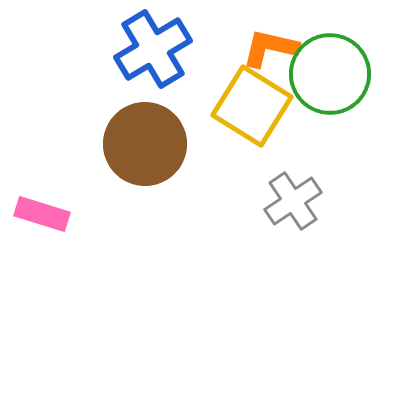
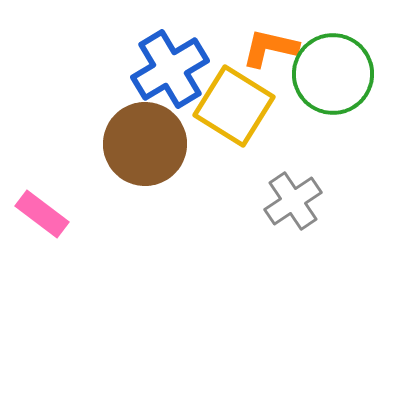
blue cross: moved 17 px right, 20 px down
green circle: moved 3 px right
yellow square: moved 18 px left
pink rectangle: rotated 20 degrees clockwise
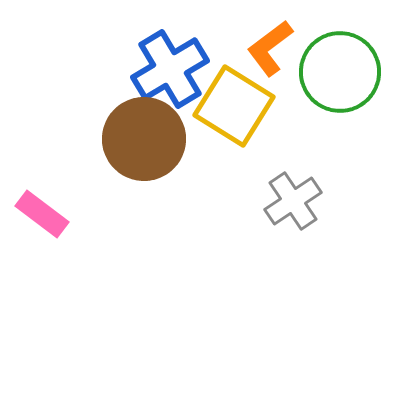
orange L-shape: rotated 50 degrees counterclockwise
green circle: moved 7 px right, 2 px up
brown circle: moved 1 px left, 5 px up
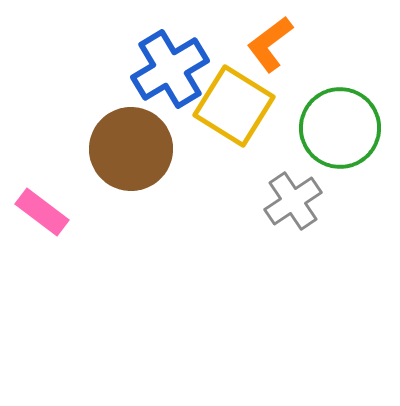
orange L-shape: moved 4 px up
green circle: moved 56 px down
brown circle: moved 13 px left, 10 px down
pink rectangle: moved 2 px up
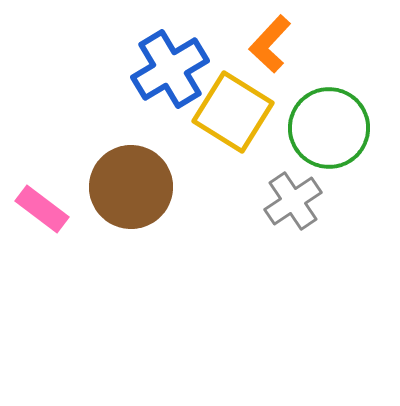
orange L-shape: rotated 10 degrees counterclockwise
yellow square: moved 1 px left, 6 px down
green circle: moved 11 px left
brown circle: moved 38 px down
pink rectangle: moved 3 px up
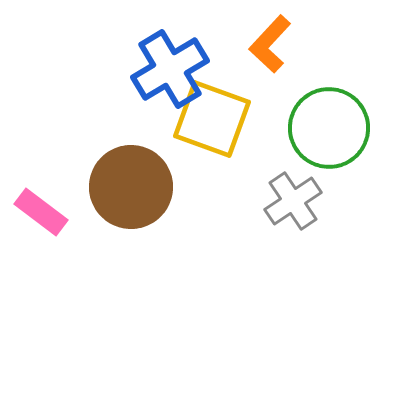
yellow square: moved 21 px left, 7 px down; rotated 12 degrees counterclockwise
pink rectangle: moved 1 px left, 3 px down
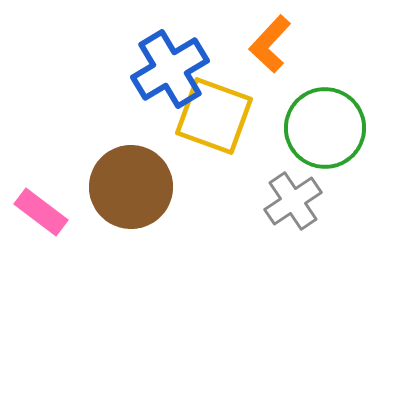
yellow square: moved 2 px right, 3 px up
green circle: moved 4 px left
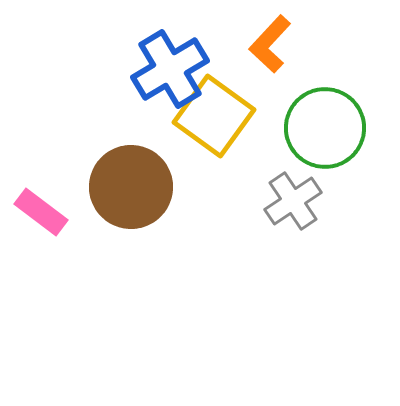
yellow square: rotated 16 degrees clockwise
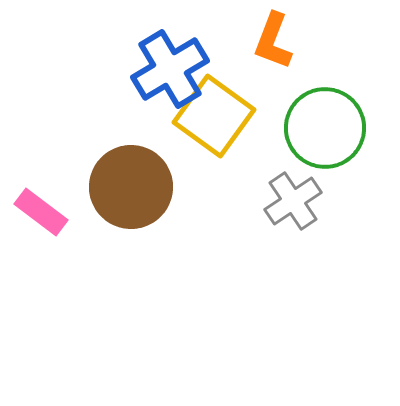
orange L-shape: moved 3 px right, 3 px up; rotated 22 degrees counterclockwise
